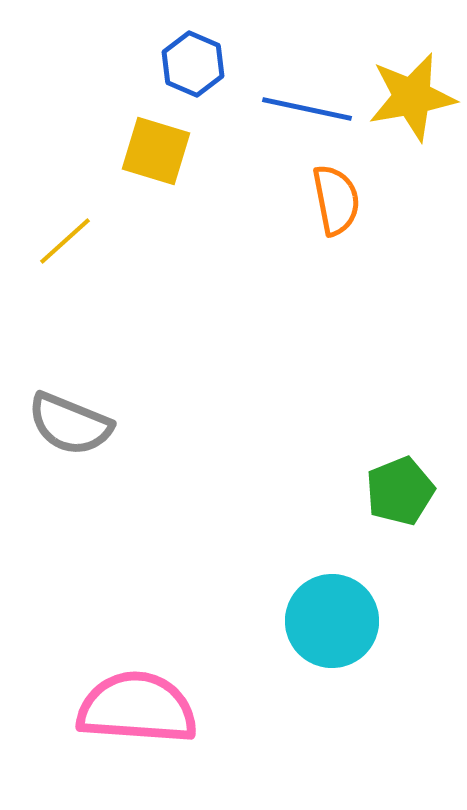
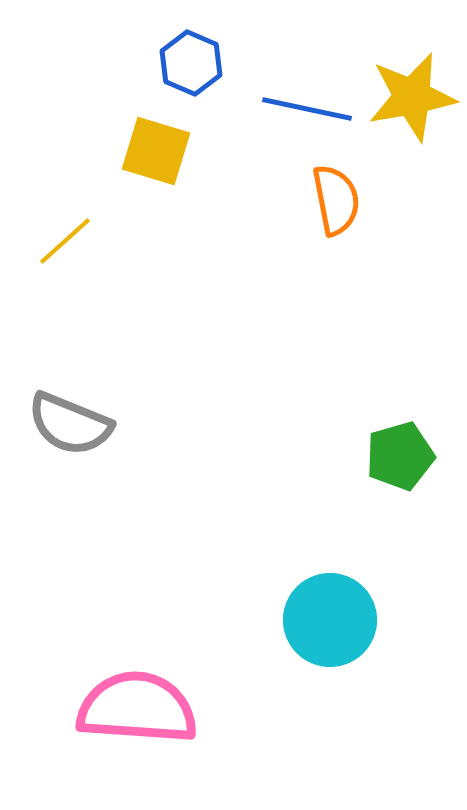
blue hexagon: moved 2 px left, 1 px up
green pentagon: moved 35 px up; rotated 6 degrees clockwise
cyan circle: moved 2 px left, 1 px up
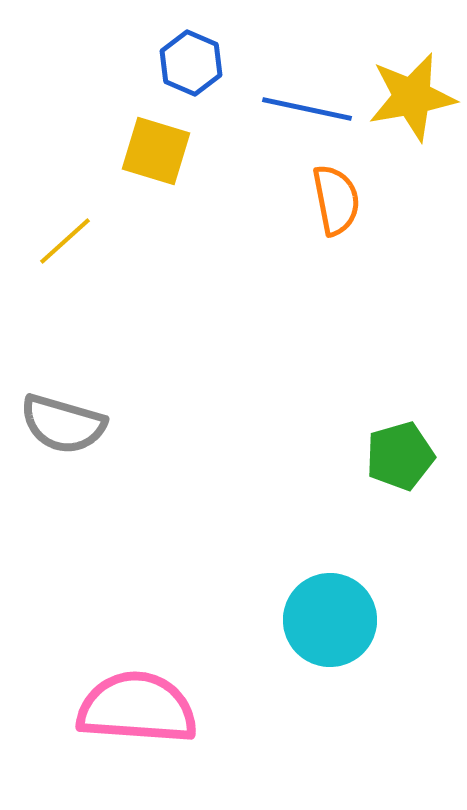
gray semicircle: moved 7 px left; rotated 6 degrees counterclockwise
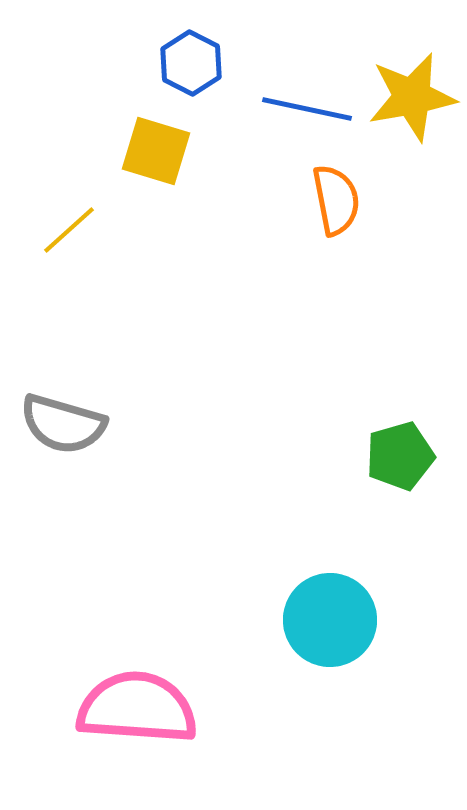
blue hexagon: rotated 4 degrees clockwise
yellow line: moved 4 px right, 11 px up
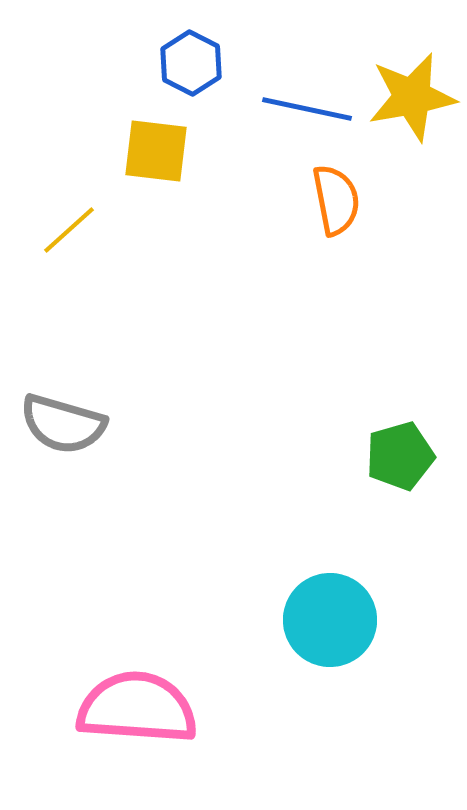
yellow square: rotated 10 degrees counterclockwise
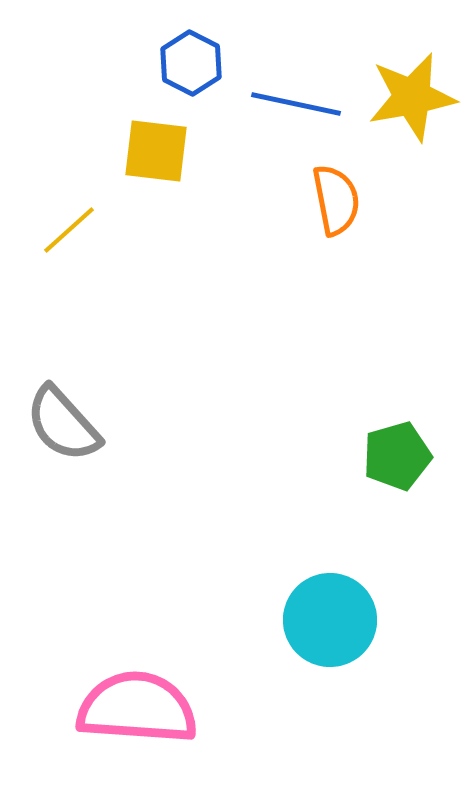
blue line: moved 11 px left, 5 px up
gray semicircle: rotated 32 degrees clockwise
green pentagon: moved 3 px left
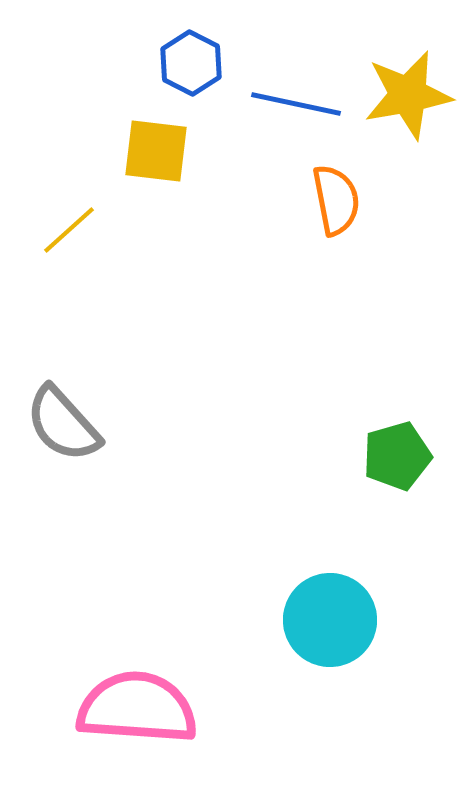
yellow star: moved 4 px left, 2 px up
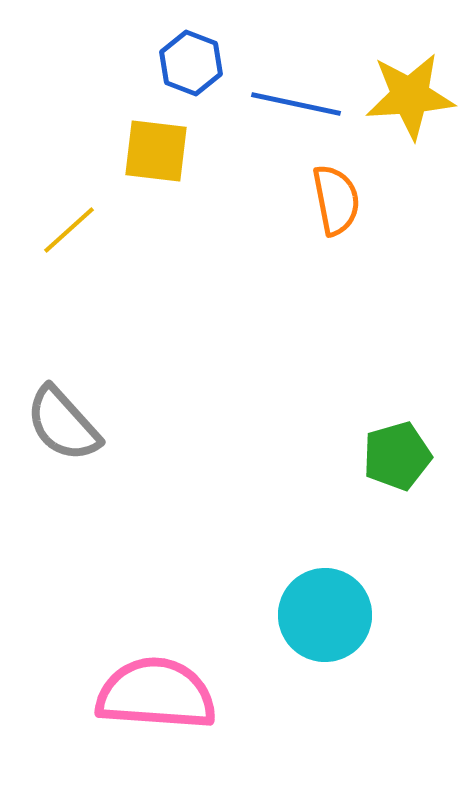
blue hexagon: rotated 6 degrees counterclockwise
yellow star: moved 2 px right, 1 px down; rotated 6 degrees clockwise
cyan circle: moved 5 px left, 5 px up
pink semicircle: moved 19 px right, 14 px up
